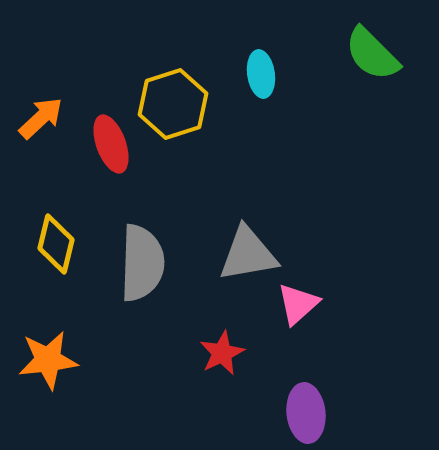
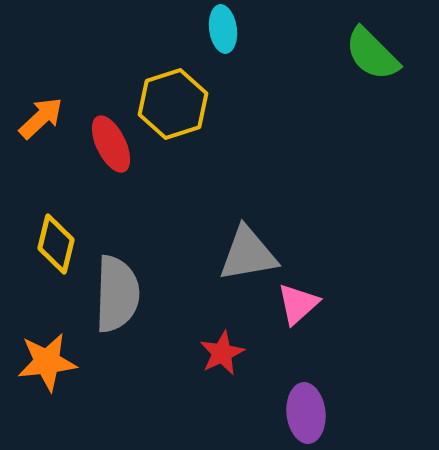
cyan ellipse: moved 38 px left, 45 px up
red ellipse: rotated 6 degrees counterclockwise
gray semicircle: moved 25 px left, 31 px down
orange star: moved 1 px left, 2 px down
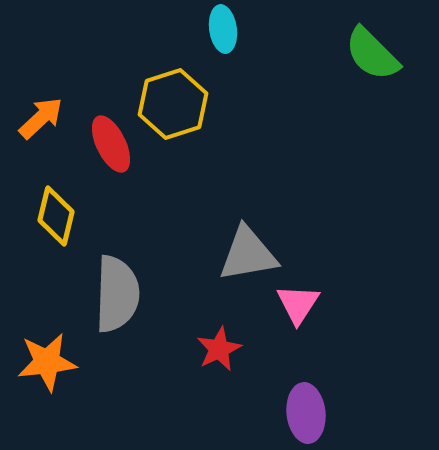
yellow diamond: moved 28 px up
pink triangle: rotated 15 degrees counterclockwise
red star: moved 3 px left, 4 px up
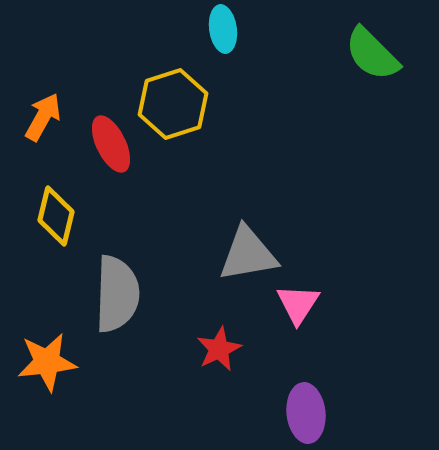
orange arrow: moved 2 px right, 1 px up; rotated 18 degrees counterclockwise
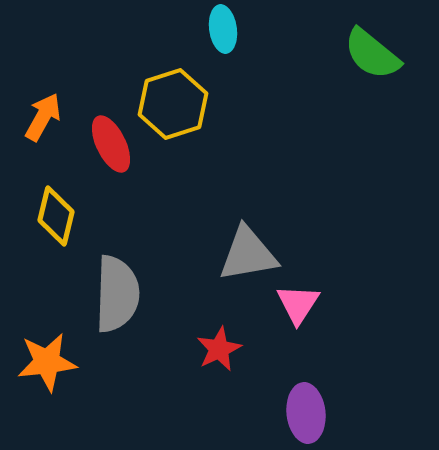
green semicircle: rotated 6 degrees counterclockwise
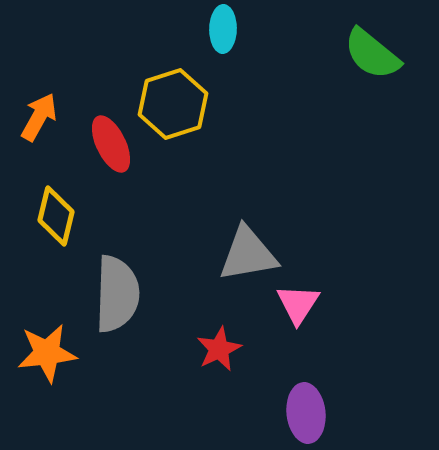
cyan ellipse: rotated 9 degrees clockwise
orange arrow: moved 4 px left
orange star: moved 9 px up
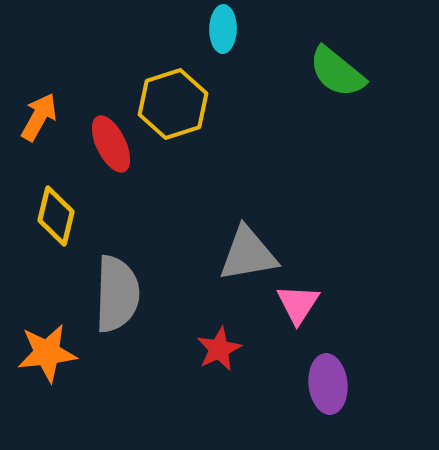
green semicircle: moved 35 px left, 18 px down
purple ellipse: moved 22 px right, 29 px up
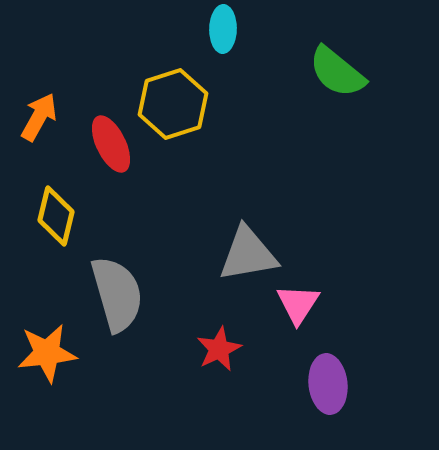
gray semicircle: rotated 18 degrees counterclockwise
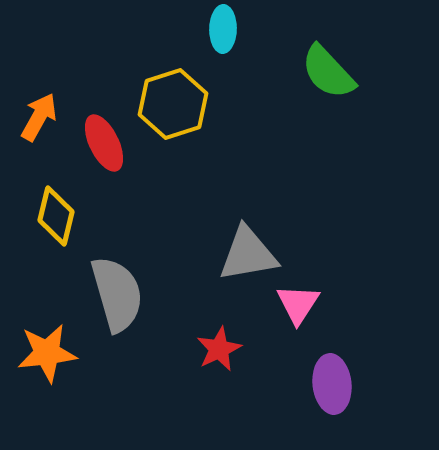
green semicircle: moved 9 px left; rotated 8 degrees clockwise
red ellipse: moved 7 px left, 1 px up
purple ellipse: moved 4 px right
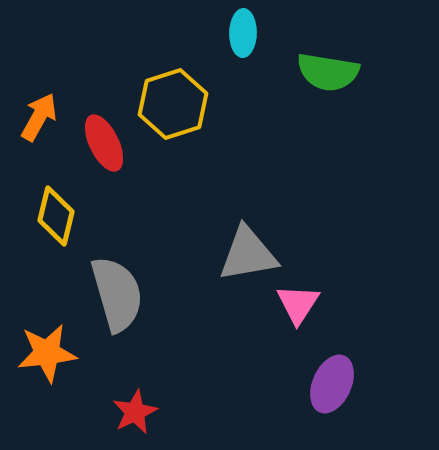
cyan ellipse: moved 20 px right, 4 px down
green semicircle: rotated 38 degrees counterclockwise
red star: moved 84 px left, 63 px down
purple ellipse: rotated 30 degrees clockwise
